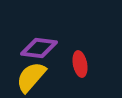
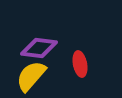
yellow semicircle: moved 1 px up
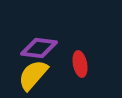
yellow semicircle: moved 2 px right, 1 px up
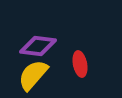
purple diamond: moved 1 px left, 2 px up
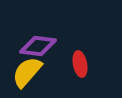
yellow semicircle: moved 6 px left, 3 px up
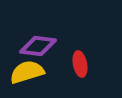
yellow semicircle: rotated 32 degrees clockwise
